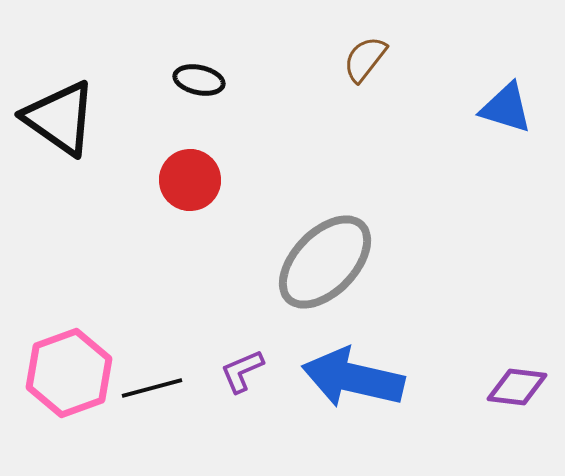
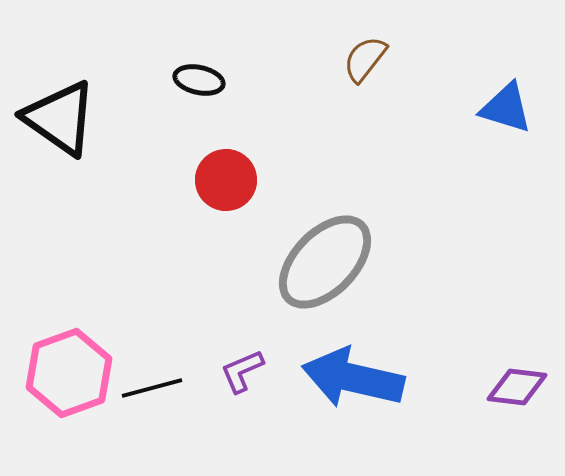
red circle: moved 36 px right
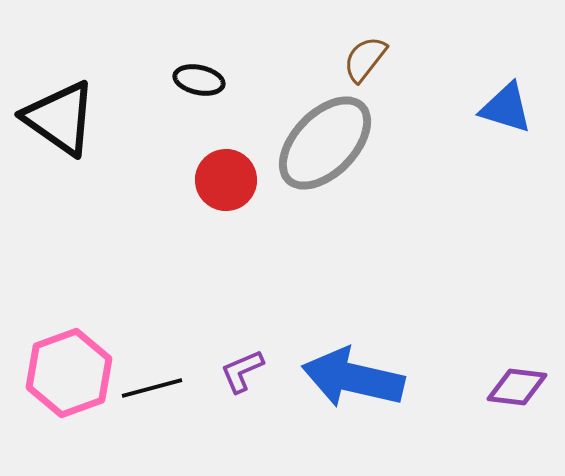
gray ellipse: moved 119 px up
